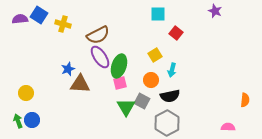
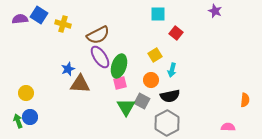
blue circle: moved 2 px left, 3 px up
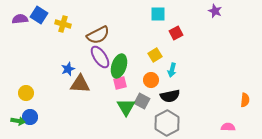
red square: rotated 24 degrees clockwise
green arrow: rotated 120 degrees clockwise
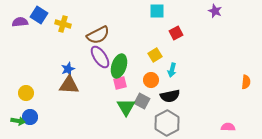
cyan square: moved 1 px left, 3 px up
purple semicircle: moved 3 px down
brown triangle: moved 11 px left, 1 px down
orange semicircle: moved 1 px right, 18 px up
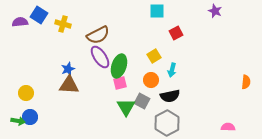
yellow square: moved 1 px left, 1 px down
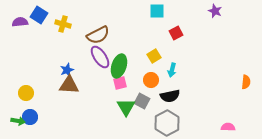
blue star: moved 1 px left, 1 px down
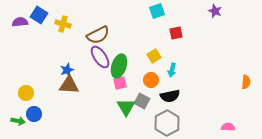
cyan square: rotated 21 degrees counterclockwise
red square: rotated 16 degrees clockwise
blue circle: moved 4 px right, 3 px up
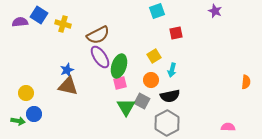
brown triangle: moved 1 px left, 1 px down; rotated 10 degrees clockwise
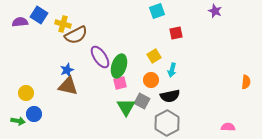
brown semicircle: moved 22 px left
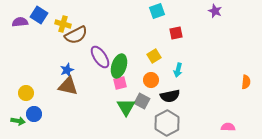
cyan arrow: moved 6 px right
